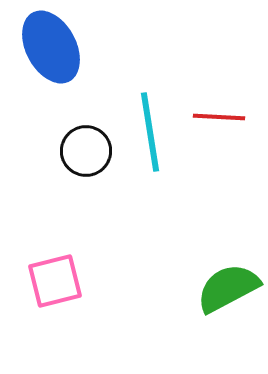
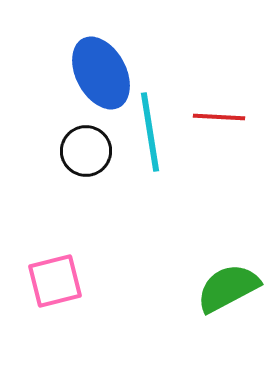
blue ellipse: moved 50 px right, 26 px down
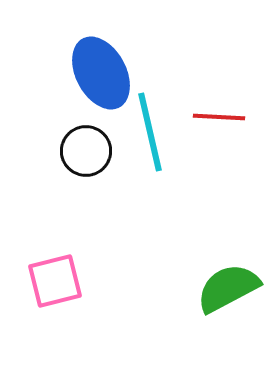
cyan line: rotated 4 degrees counterclockwise
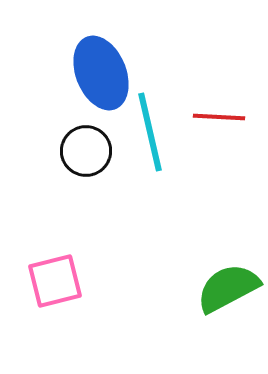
blue ellipse: rotated 6 degrees clockwise
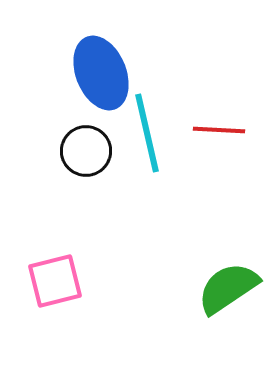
red line: moved 13 px down
cyan line: moved 3 px left, 1 px down
green semicircle: rotated 6 degrees counterclockwise
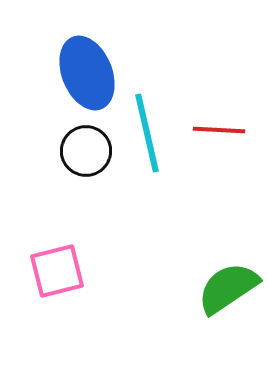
blue ellipse: moved 14 px left
pink square: moved 2 px right, 10 px up
